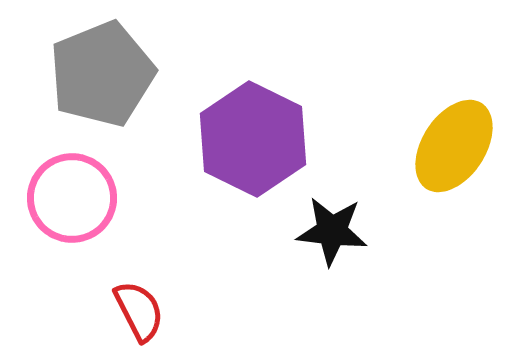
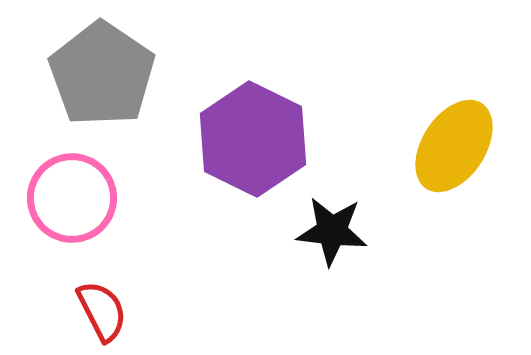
gray pentagon: rotated 16 degrees counterclockwise
red semicircle: moved 37 px left
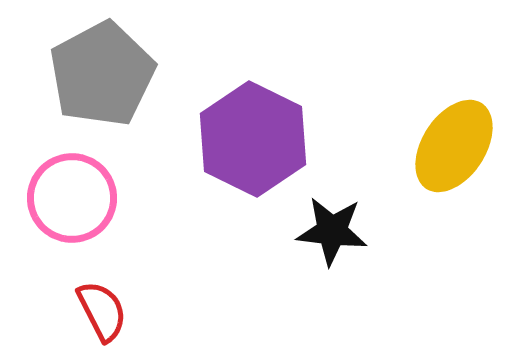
gray pentagon: rotated 10 degrees clockwise
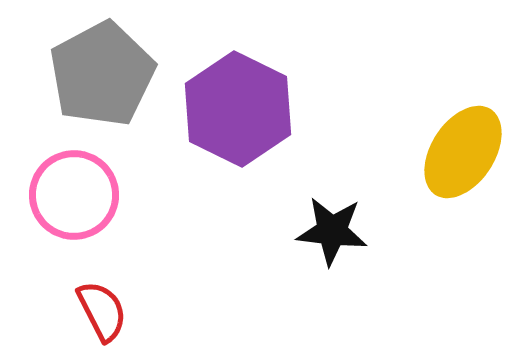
purple hexagon: moved 15 px left, 30 px up
yellow ellipse: moved 9 px right, 6 px down
pink circle: moved 2 px right, 3 px up
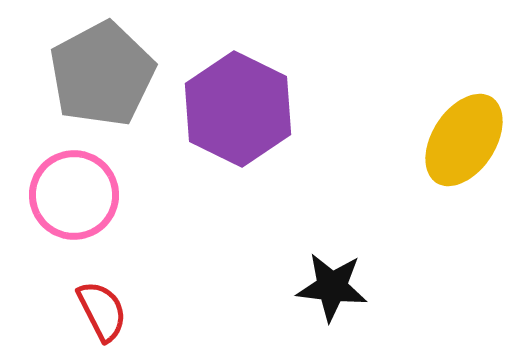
yellow ellipse: moved 1 px right, 12 px up
black star: moved 56 px down
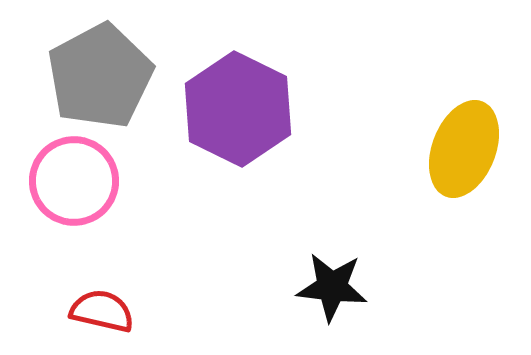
gray pentagon: moved 2 px left, 2 px down
yellow ellipse: moved 9 px down; rotated 12 degrees counterclockwise
pink circle: moved 14 px up
red semicircle: rotated 50 degrees counterclockwise
